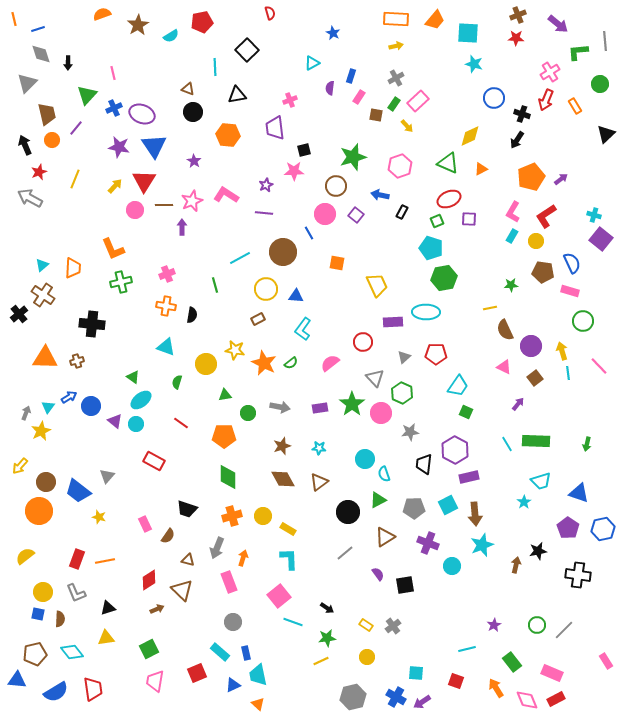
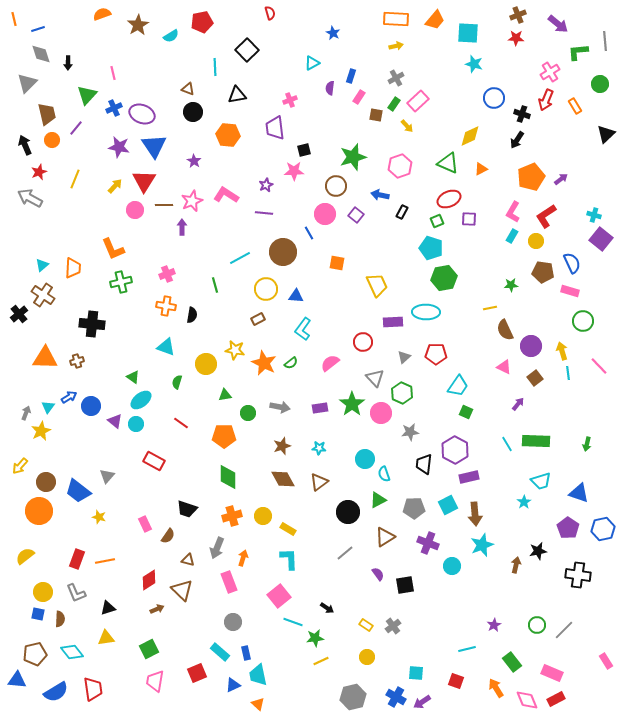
green star at (327, 638): moved 12 px left
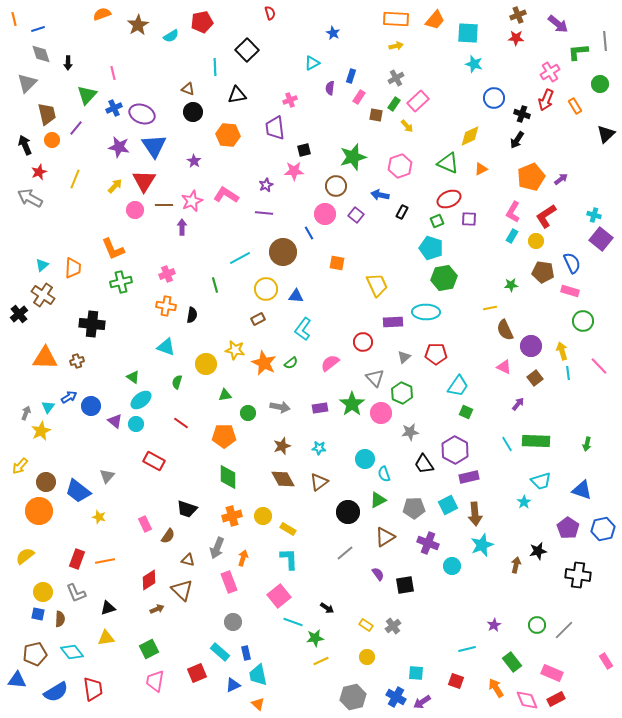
black trapezoid at (424, 464): rotated 40 degrees counterclockwise
blue triangle at (579, 493): moved 3 px right, 3 px up
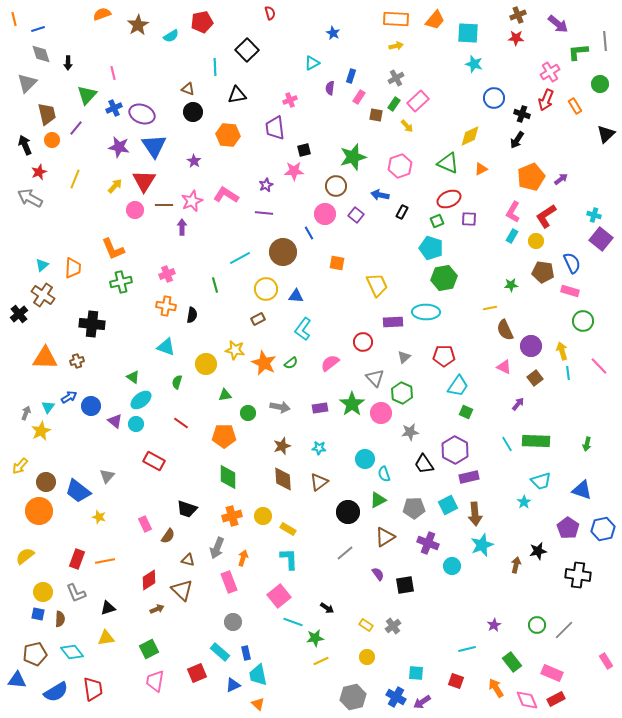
red pentagon at (436, 354): moved 8 px right, 2 px down
brown diamond at (283, 479): rotated 25 degrees clockwise
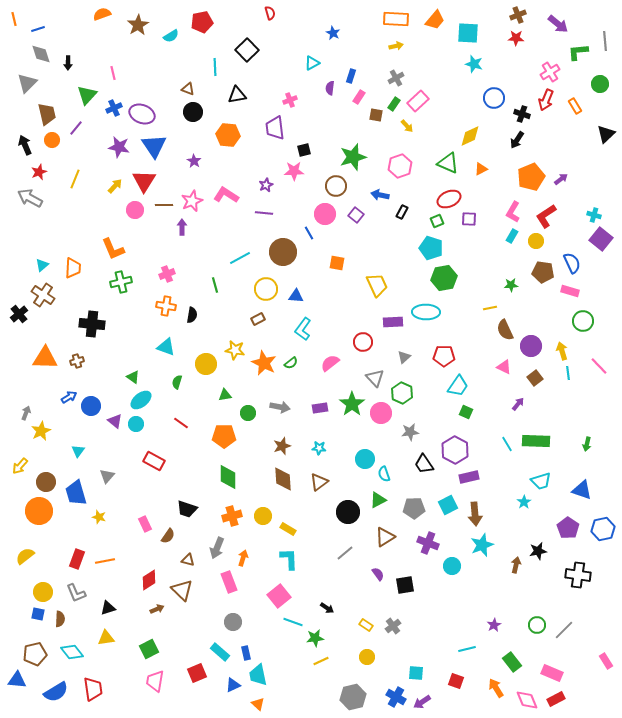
cyan triangle at (48, 407): moved 30 px right, 44 px down
blue trapezoid at (78, 491): moved 2 px left, 2 px down; rotated 36 degrees clockwise
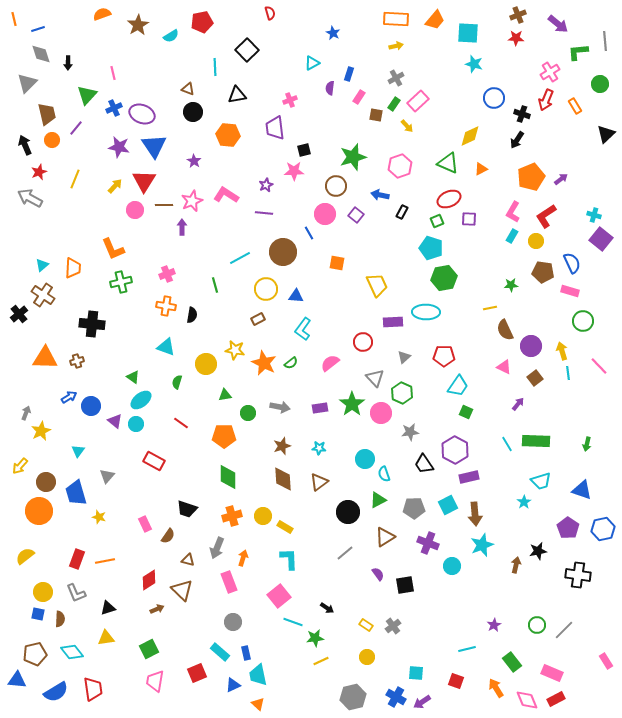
blue rectangle at (351, 76): moved 2 px left, 2 px up
yellow rectangle at (288, 529): moved 3 px left, 2 px up
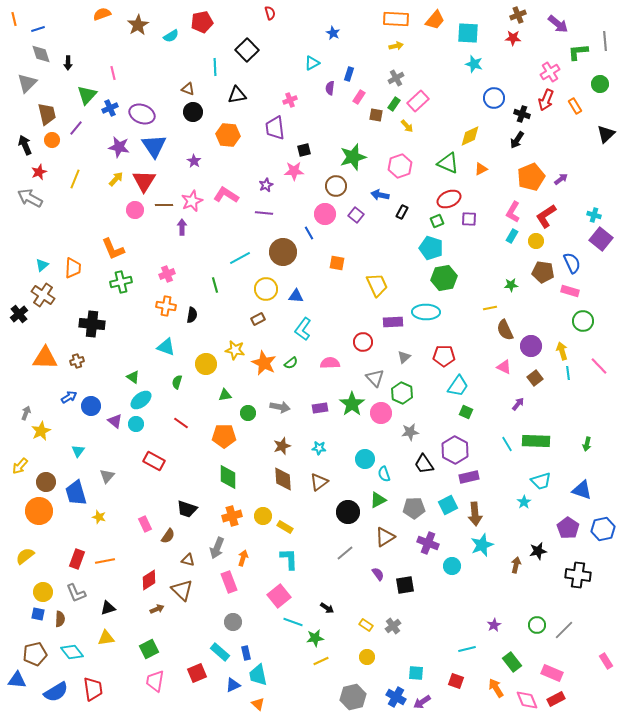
red star at (516, 38): moved 3 px left
blue cross at (114, 108): moved 4 px left
yellow arrow at (115, 186): moved 1 px right, 7 px up
pink semicircle at (330, 363): rotated 36 degrees clockwise
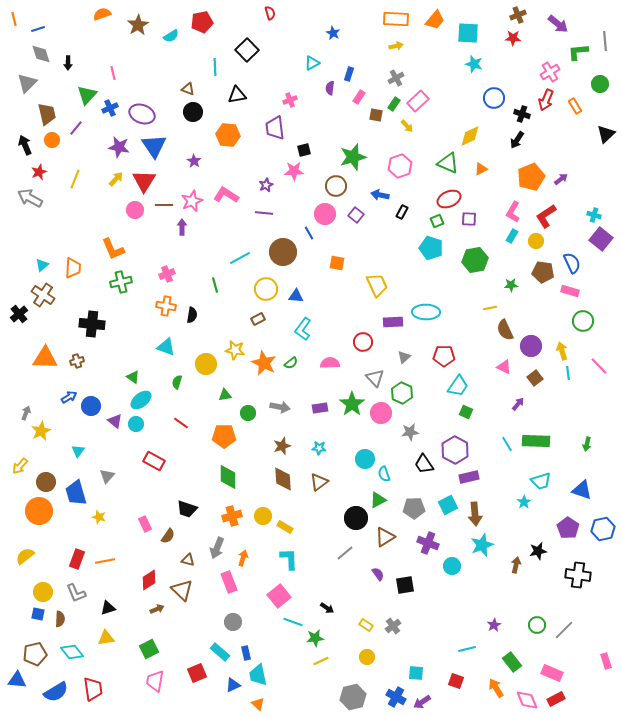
green hexagon at (444, 278): moved 31 px right, 18 px up
black circle at (348, 512): moved 8 px right, 6 px down
pink rectangle at (606, 661): rotated 14 degrees clockwise
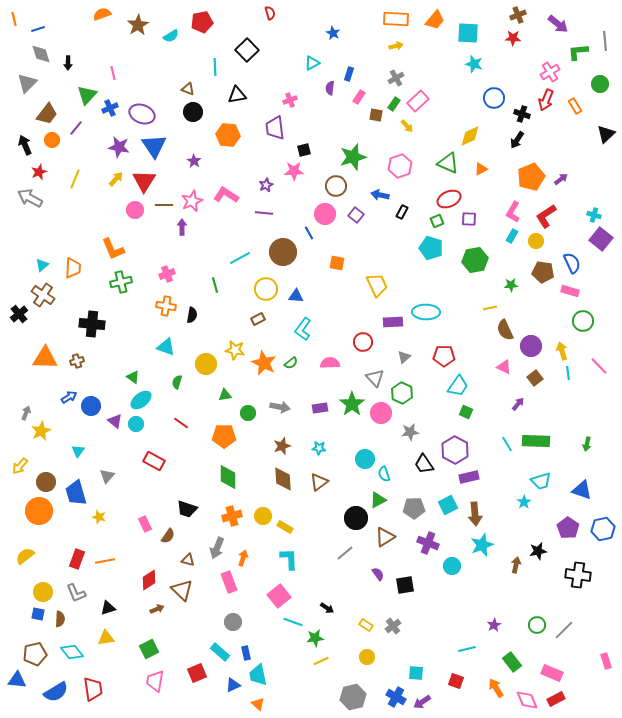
brown trapezoid at (47, 114): rotated 50 degrees clockwise
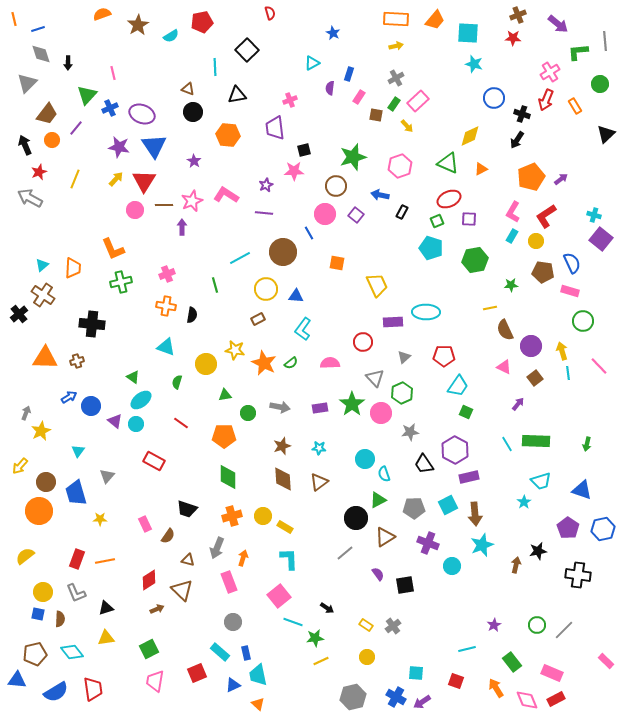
green hexagon at (402, 393): rotated 10 degrees clockwise
yellow star at (99, 517): moved 1 px right, 2 px down; rotated 16 degrees counterclockwise
black triangle at (108, 608): moved 2 px left
pink rectangle at (606, 661): rotated 28 degrees counterclockwise
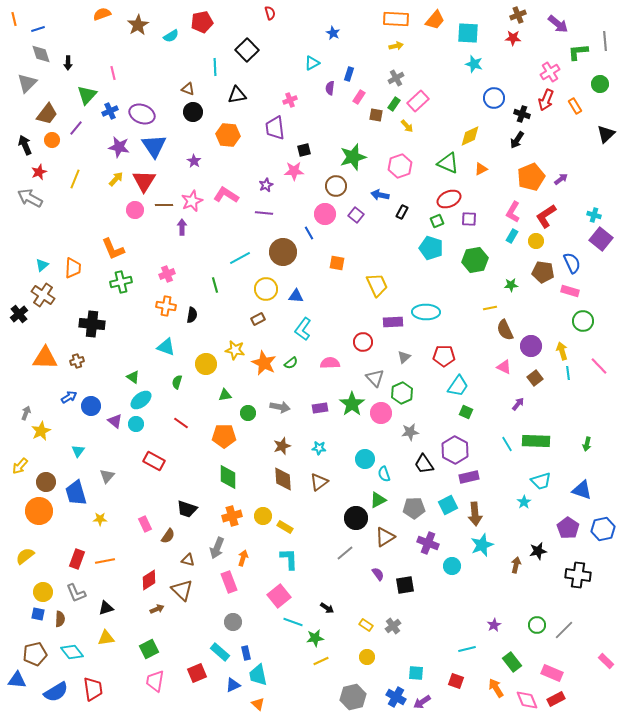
blue cross at (110, 108): moved 3 px down
